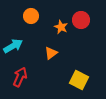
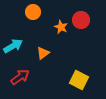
orange circle: moved 2 px right, 4 px up
orange triangle: moved 8 px left
red arrow: rotated 30 degrees clockwise
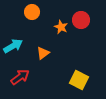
orange circle: moved 1 px left
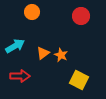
red circle: moved 4 px up
orange star: moved 28 px down
cyan arrow: moved 2 px right
red arrow: moved 1 px up; rotated 36 degrees clockwise
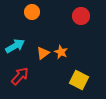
orange star: moved 3 px up
red arrow: rotated 48 degrees counterclockwise
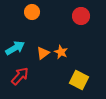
cyan arrow: moved 2 px down
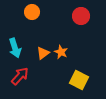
cyan arrow: rotated 102 degrees clockwise
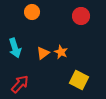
red arrow: moved 8 px down
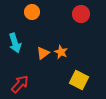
red circle: moved 2 px up
cyan arrow: moved 5 px up
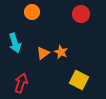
red arrow: moved 1 px right, 1 px up; rotated 24 degrees counterclockwise
